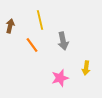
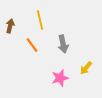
gray arrow: moved 3 px down
yellow arrow: rotated 32 degrees clockwise
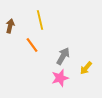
gray arrow: moved 12 px down; rotated 138 degrees counterclockwise
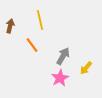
pink star: rotated 12 degrees counterclockwise
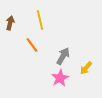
brown arrow: moved 3 px up
